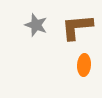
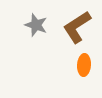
brown L-shape: rotated 28 degrees counterclockwise
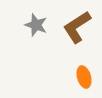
orange ellipse: moved 12 px down; rotated 20 degrees counterclockwise
